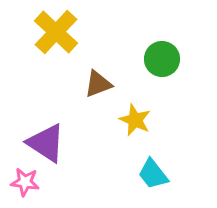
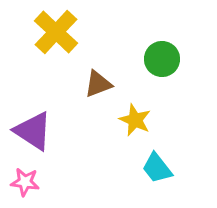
purple triangle: moved 13 px left, 12 px up
cyan trapezoid: moved 4 px right, 6 px up
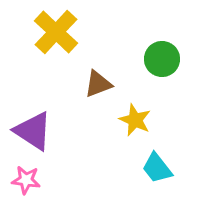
pink star: moved 1 px right, 2 px up
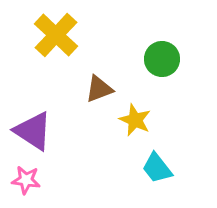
yellow cross: moved 3 px down
brown triangle: moved 1 px right, 5 px down
